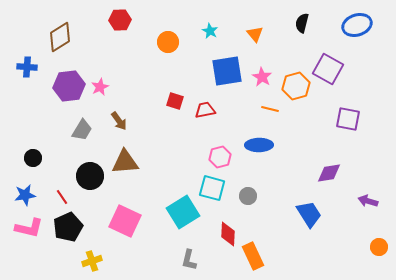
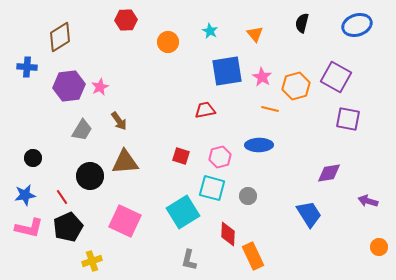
red hexagon at (120, 20): moved 6 px right
purple square at (328, 69): moved 8 px right, 8 px down
red square at (175, 101): moved 6 px right, 55 px down
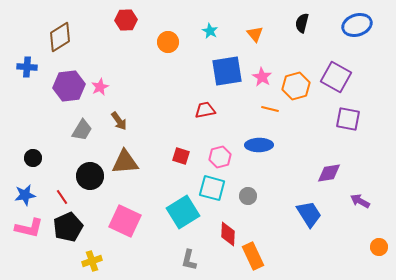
purple arrow at (368, 201): moved 8 px left; rotated 12 degrees clockwise
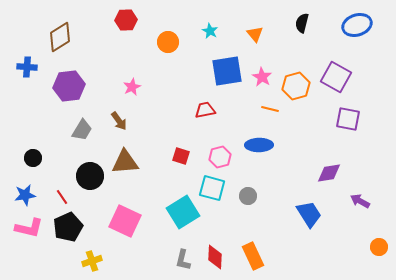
pink star at (100, 87): moved 32 px right
red diamond at (228, 234): moved 13 px left, 23 px down
gray L-shape at (189, 260): moved 6 px left
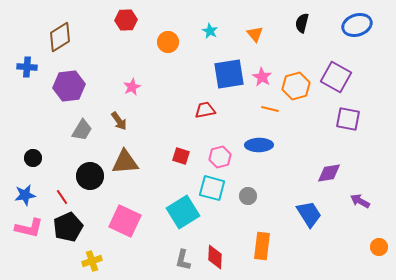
blue square at (227, 71): moved 2 px right, 3 px down
orange rectangle at (253, 256): moved 9 px right, 10 px up; rotated 32 degrees clockwise
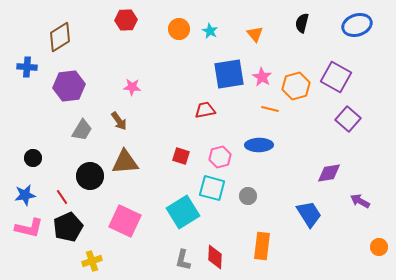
orange circle at (168, 42): moved 11 px right, 13 px up
pink star at (132, 87): rotated 30 degrees clockwise
purple square at (348, 119): rotated 30 degrees clockwise
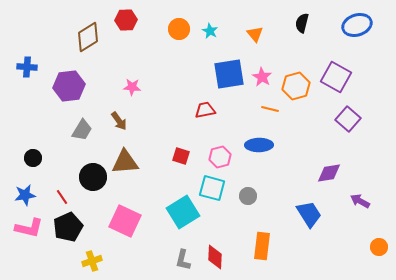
brown diamond at (60, 37): moved 28 px right
black circle at (90, 176): moved 3 px right, 1 px down
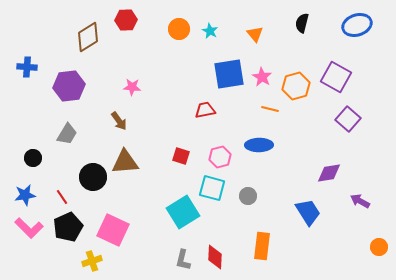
gray trapezoid at (82, 130): moved 15 px left, 4 px down
blue trapezoid at (309, 214): moved 1 px left, 2 px up
pink square at (125, 221): moved 12 px left, 9 px down
pink L-shape at (29, 228): rotated 32 degrees clockwise
